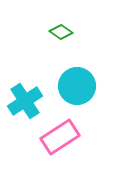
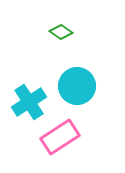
cyan cross: moved 4 px right, 1 px down
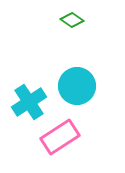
green diamond: moved 11 px right, 12 px up
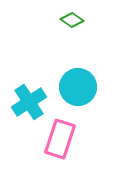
cyan circle: moved 1 px right, 1 px down
pink rectangle: moved 2 px down; rotated 39 degrees counterclockwise
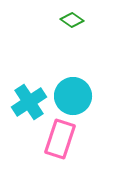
cyan circle: moved 5 px left, 9 px down
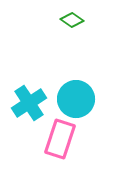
cyan circle: moved 3 px right, 3 px down
cyan cross: moved 1 px down
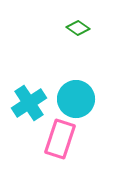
green diamond: moved 6 px right, 8 px down
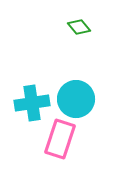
green diamond: moved 1 px right, 1 px up; rotated 15 degrees clockwise
cyan cross: moved 3 px right; rotated 24 degrees clockwise
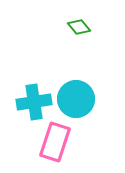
cyan cross: moved 2 px right, 1 px up
pink rectangle: moved 5 px left, 3 px down
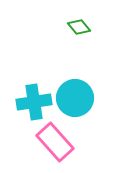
cyan circle: moved 1 px left, 1 px up
pink rectangle: rotated 60 degrees counterclockwise
